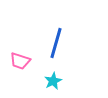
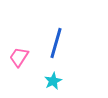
pink trapezoid: moved 1 px left, 4 px up; rotated 105 degrees clockwise
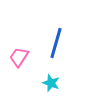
cyan star: moved 2 px left, 2 px down; rotated 24 degrees counterclockwise
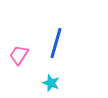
pink trapezoid: moved 2 px up
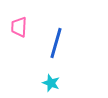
pink trapezoid: moved 28 px up; rotated 30 degrees counterclockwise
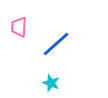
blue line: moved 1 px down; rotated 32 degrees clockwise
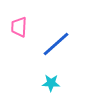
cyan star: rotated 18 degrees counterclockwise
